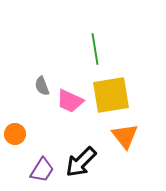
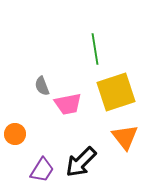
yellow square: moved 5 px right, 3 px up; rotated 9 degrees counterclockwise
pink trapezoid: moved 2 px left, 3 px down; rotated 36 degrees counterclockwise
orange triangle: moved 1 px down
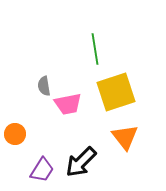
gray semicircle: moved 2 px right; rotated 12 degrees clockwise
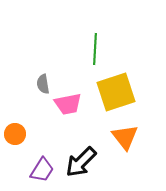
green line: rotated 12 degrees clockwise
gray semicircle: moved 1 px left, 2 px up
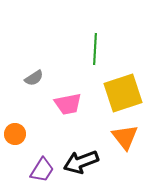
gray semicircle: moved 9 px left, 6 px up; rotated 114 degrees counterclockwise
yellow square: moved 7 px right, 1 px down
black arrow: rotated 24 degrees clockwise
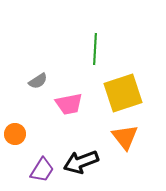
gray semicircle: moved 4 px right, 3 px down
pink trapezoid: moved 1 px right
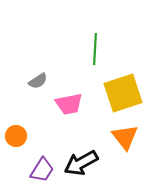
orange circle: moved 1 px right, 2 px down
black arrow: moved 1 px down; rotated 8 degrees counterclockwise
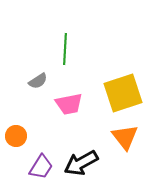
green line: moved 30 px left
purple trapezoid: moved 1 px left, 3 px up
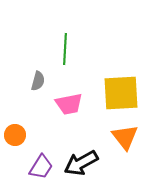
gray semicircle: rotated 42 degrees counterclockwise
yellow square: moved 2 px left; rotated 15 degrees clockwise
orange circle: moved 1 px left, 1 px up
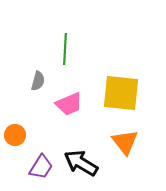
yellow square: rotated 9 degrees clockwise
pink trapezoid: rotated 12 degrees counterclockwise
orange triangle: moved 5 px down
black arrow: rotated 60 degrees clockwise
